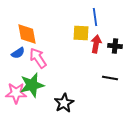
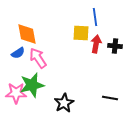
black line: moved 20 px down
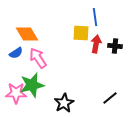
orange diamond: rotated 20 degrees counterclockwise
blue semicircle: moved 2 px left
black line: rotated 49 degrees counterclockwise
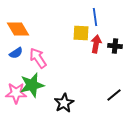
orange diamond: moved 9 px left, 5 px up
black line: moved 4 px right, 3 px up
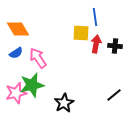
pink star: rotated 15 degrees counterclockwise
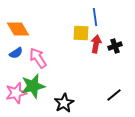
black cross: rotated 24 degrees counterclockwise
green star: moved 1 px right, 1 px down
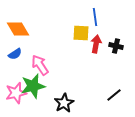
black cross: moved 1 px right; rotated 32 degrees clockwise
blue semicircle: moved 1 px left, 1 px down
pink arrow: moved 2 px right, 7 px down
